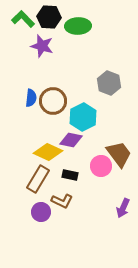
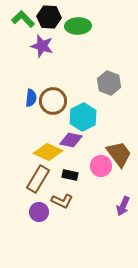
purple arrow: moved 2 px up
purple circle: moved 2 px left
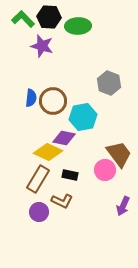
cyan hexagon: rotated 16 degrees clockwise
purple diamond: moved 7 px left, 2 px up
pink circle: moved 4 px right, 4 px down
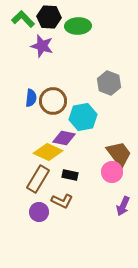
pink circle: moved 7 px right, 2 px down
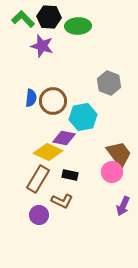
purple circle: moved 3 px down
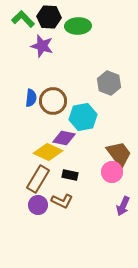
purple circle: moved 1 px left, 10 px up
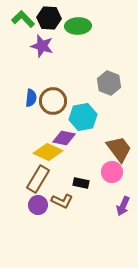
black hexagon: moved 1 px down
brown trapezoid: moved 5 px up
black rectangle: moved 11 px right, 8 px down
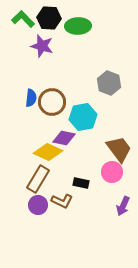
brown circle: moved 1 px left, 1 px down
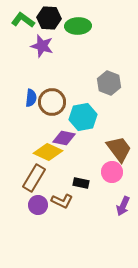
green L-shape: moved 1 px down; rotated 10 degrees counterclockwise
brown rectangle: moved 4 px left, 1 px up
